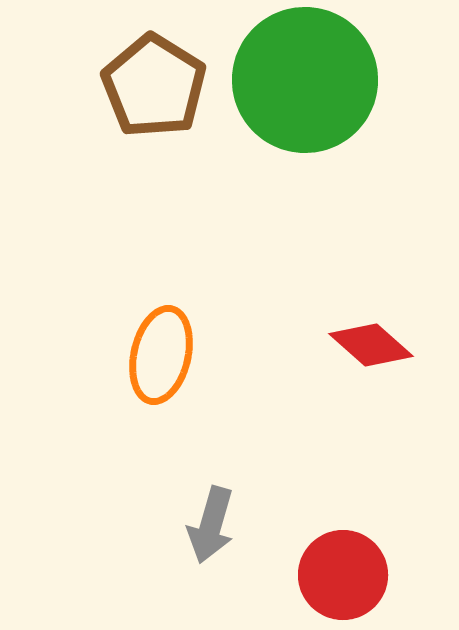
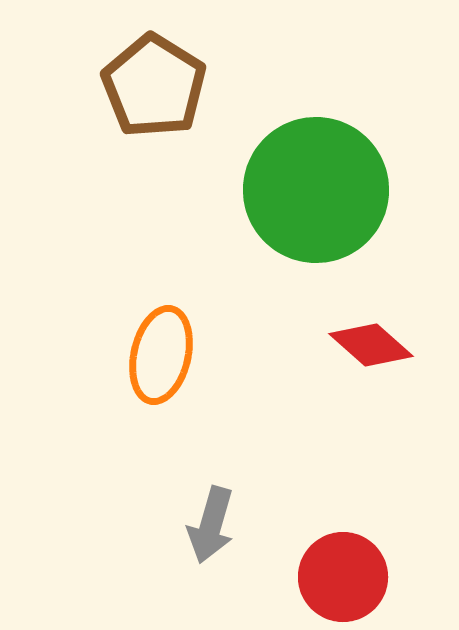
green circle: moved 11 px right, 110 px down
red circle: moved 2 px down
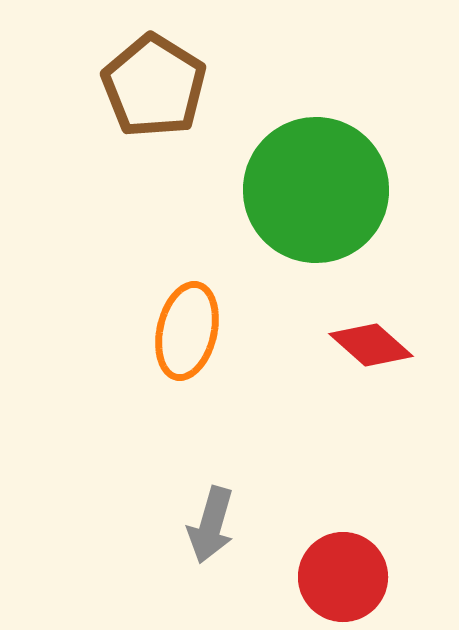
orange ellipse: moved 26 px right, 24 px up
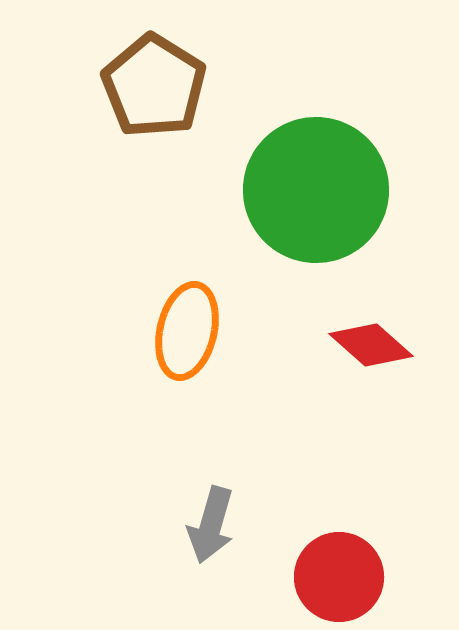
red circle: moved 4 px left
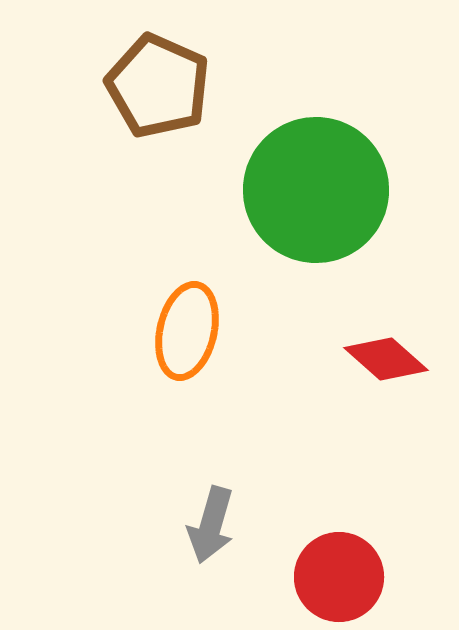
brown pentagon: moved 4 px right; rotated 8 degrees counterclockwise
red diamond: moved 15 px right, 14 px down
